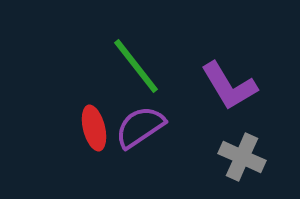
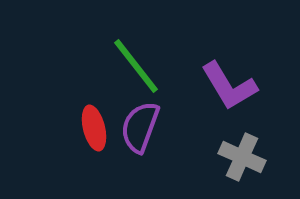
purple semicircle: rotated 36 degrees counterclockwise
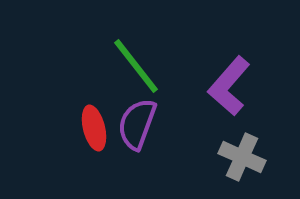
purple L-shape: rotated 72 degrees clockwise
purple semicircle: moved 3 px left, 3 px up
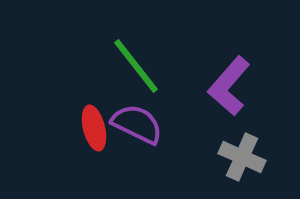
purple semicircle: rotated 96 degrees clockwise
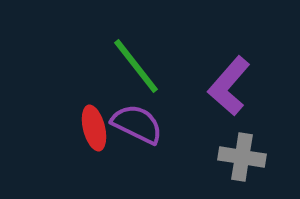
gray cross: rotated 15 degrees counterclockwise
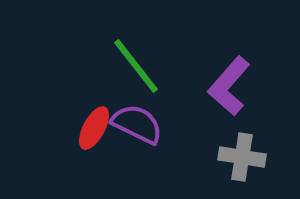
red ellipse: rotated 42 degrees clockwise
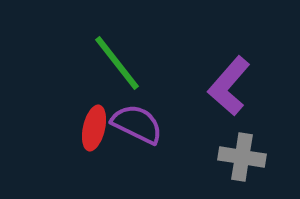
green line: moved 19 px left, 3 px up
red ellipse: rotated 15 degrees counterclockwise
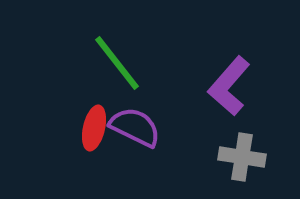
purple semicircle: moved 2 px left, 3 px down
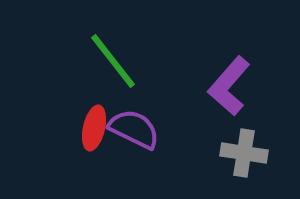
green line: moved 4 px left, 2 px up
purple semicircle: moved 1 px left, 2 px down
gray cross: moved 2 px right, 4 px up
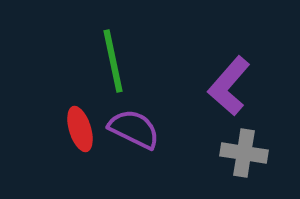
green line: rotated 26 degrees clockwise
red ellipse: moved 14 px left, 1 px down; rotated 30 degrees counterclockwise
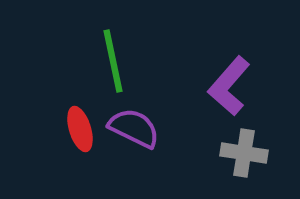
purple semicircle: moved 1 px up
